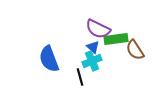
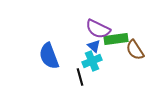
blue triangle: moved 1 px right, 1 px up
blue semicircle: moved 3 px up
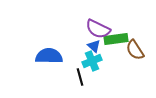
blue semicircle: rotated 112 degrees clockwise
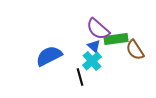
purple semicircle: rotated 15 degrees clockwise
blue semicircle: rotated 28 degrees counterclockwise
cyan cross: rotated 18 degrees counterclockwise
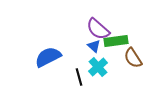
green rectangle: moved 2 px down
brown semicircle: moved 2 px left, 8 px down
blue semicircle: moved 1 px left, 1 px down
cyan cross: moved 6 px right, 6 px down
black line: moved 1 px left
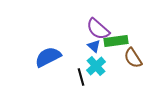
cyan cross: moved 2 px left, 1 px up
black line: moved 2 px right
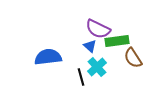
purple semicircle: rotated 15 degrees counterclockwise
green rectangle: moved 1 px right
blue triangle: moved 4 px left
blue semicircle: rotated 20 degrees clockwise
cyan cross: moved 1 px right, 1 px down
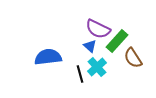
green rectangle: rotated 40 degrees counterclockwise
black line: moved 1 px left, 3 px up
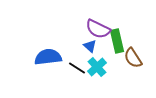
green rectangle: rotated 55 degrees counterclockwise
black line: moved 3 px left, 6 px up; rotated 42 degrees counterclockwise
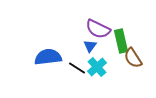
green rectangle: moved 4 px right
blue triangle: rotated 24 degrees clockwise
